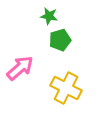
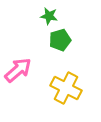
pink arrow: moved 2 px left, 2 px down
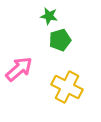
pink arrow: moved 1 px right, 1 px up
yellow cross: moved 1 px right, 1 px up
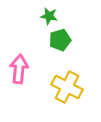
pink arrow: rotated 44 degrees counterclockwise
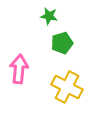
green pentagon: moved 2 px right, 3 px down
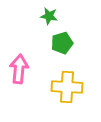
yellow cross: rotated 24 degrees counterclockwise
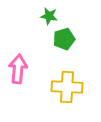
green pentagon: moved 2 px right, 4 px up
pink arrow: moved 1 px left
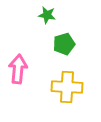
green star: moved 2 px left, 1 px up
green pentagon: moved 5 px down
